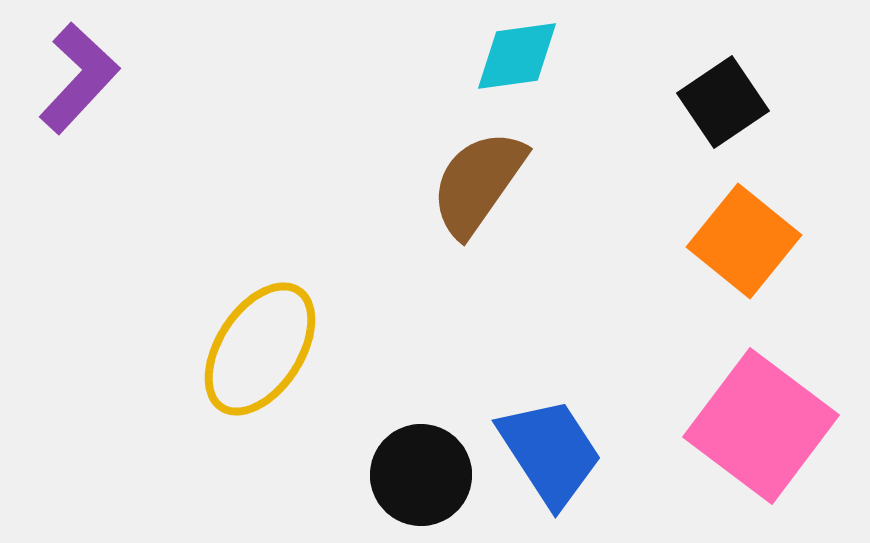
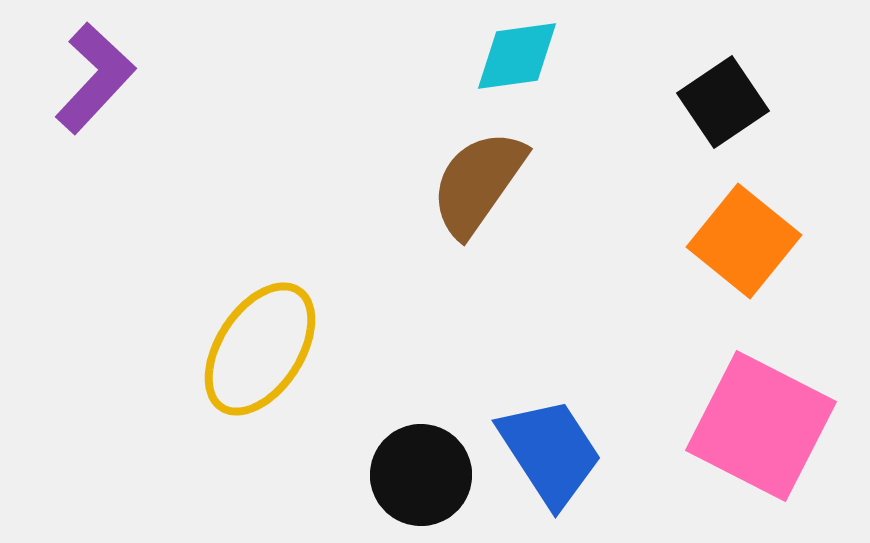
purple L-shape: moved 16 px right
pink square: rotated 10 degrees counterclockwise
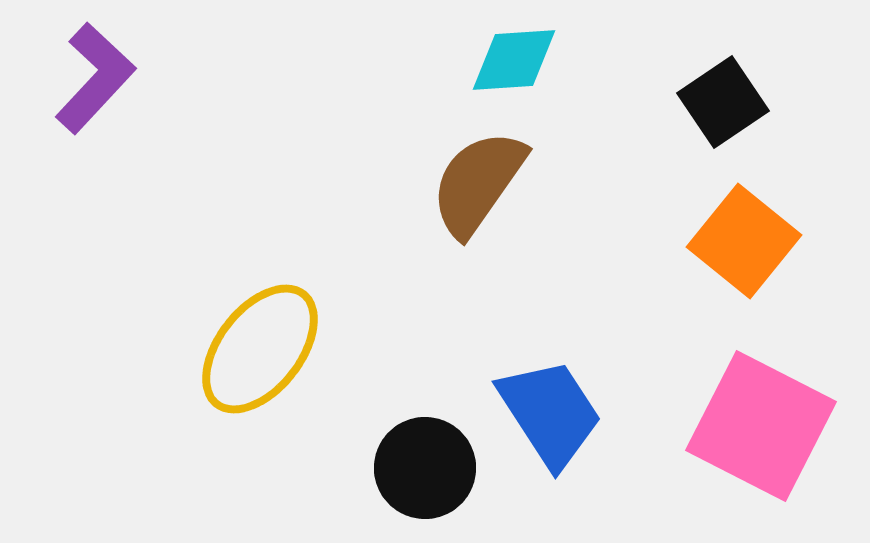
cyan diamond: moved 3 px left, 4 px down; rotated 4 degrees clockwise
yellow ellipse: rotated 5 degrees clockwise
blue trapezoid: moved 39 px up
black circle: moved 4 px right, 7 px up
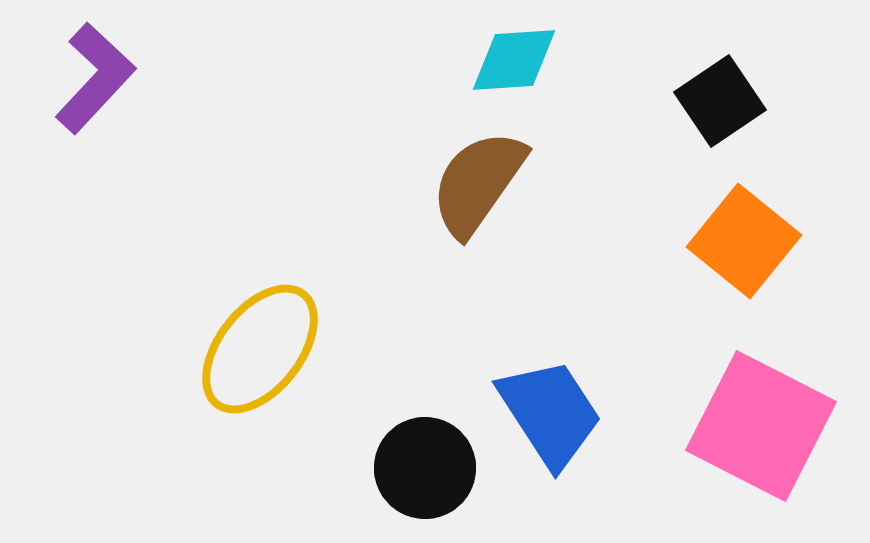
black square: moved 3 px left, 1 px up
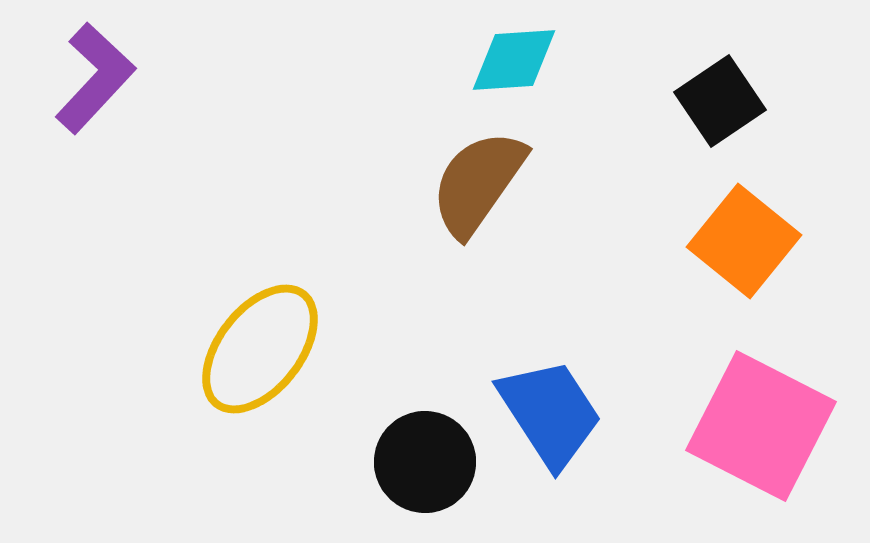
black circle: moved 6 px up
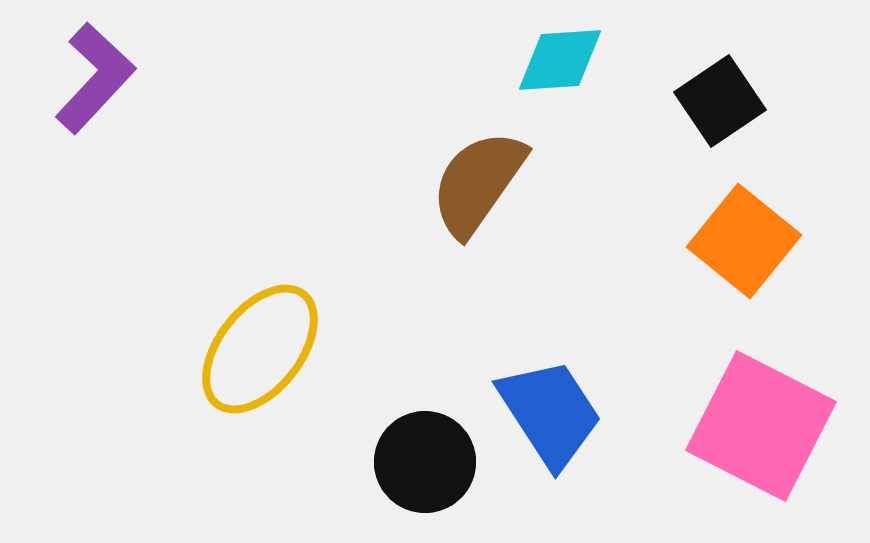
cyan diamond: moved 46 px right
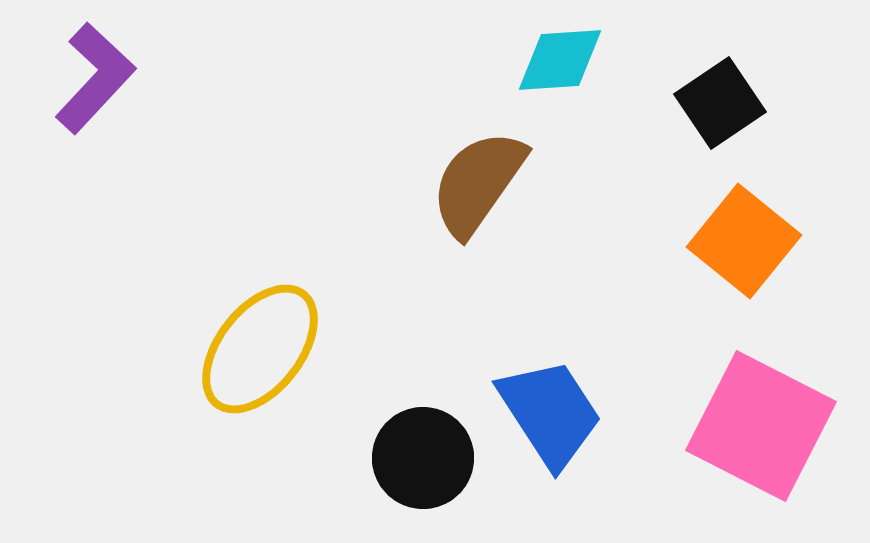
black square: moved 2 px down
black circle: moved 2 px left, 4 px up
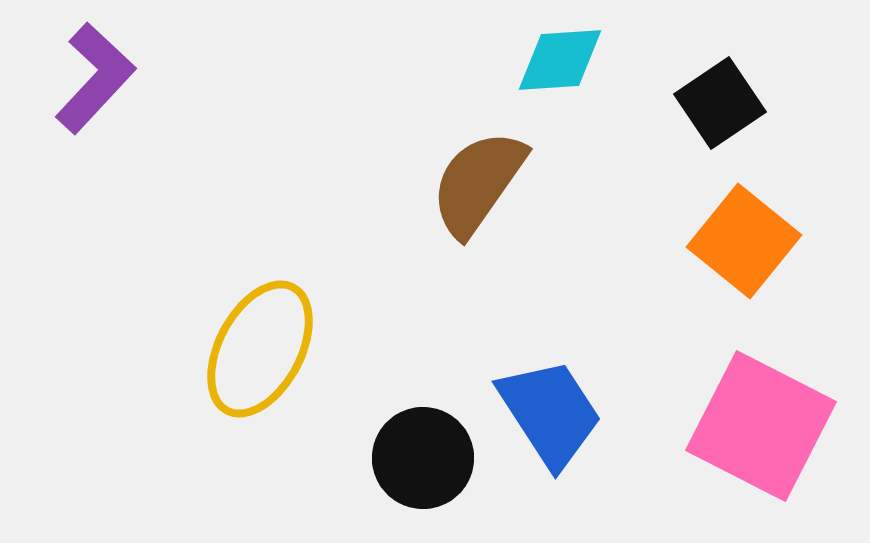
yellow ellipse: rotated 10 degrees counterclockwise
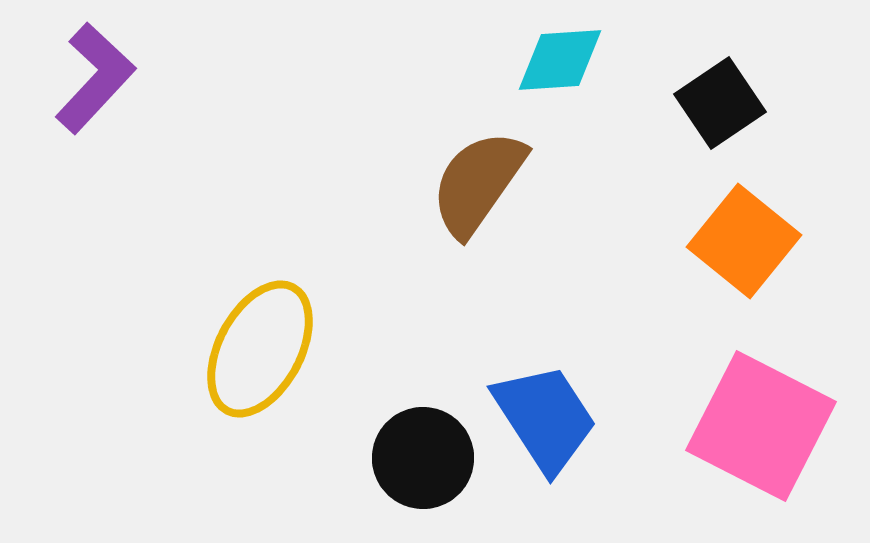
blue trapezoid: moved 5 px left, 5 px down
